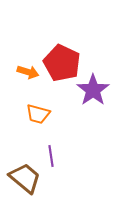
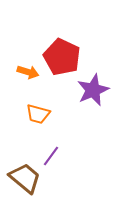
red pentagon: moved 6 px up
purple star: rotated 12 degrees clockwise
purple line: rotated 45 degrees clockwise
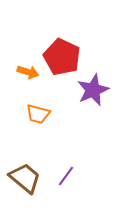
purple line: moved 15 px right, 20 px down
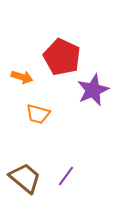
orange arrow: moved 6 px left, 5 px down
